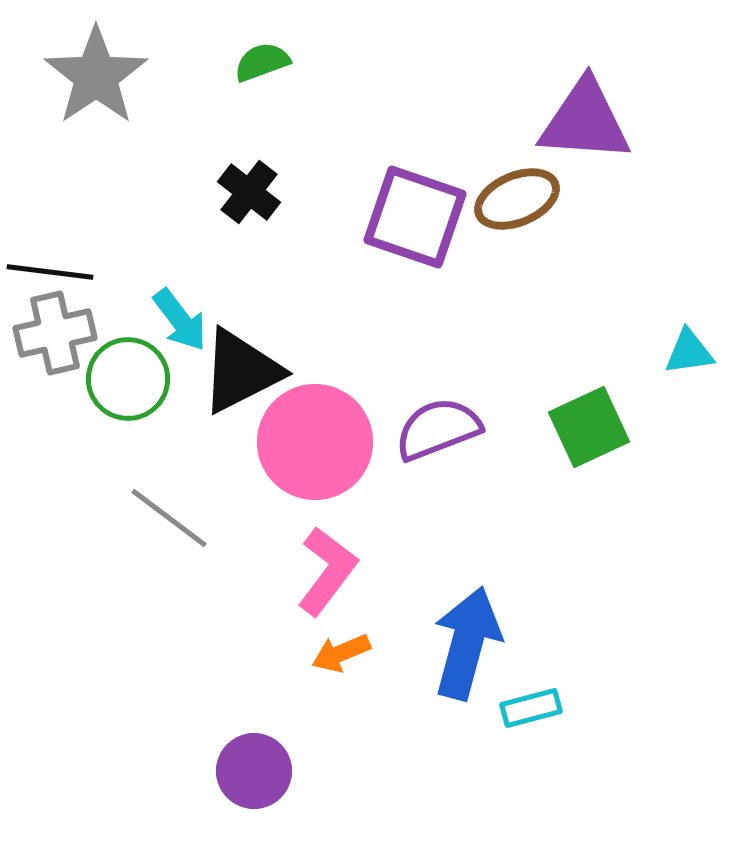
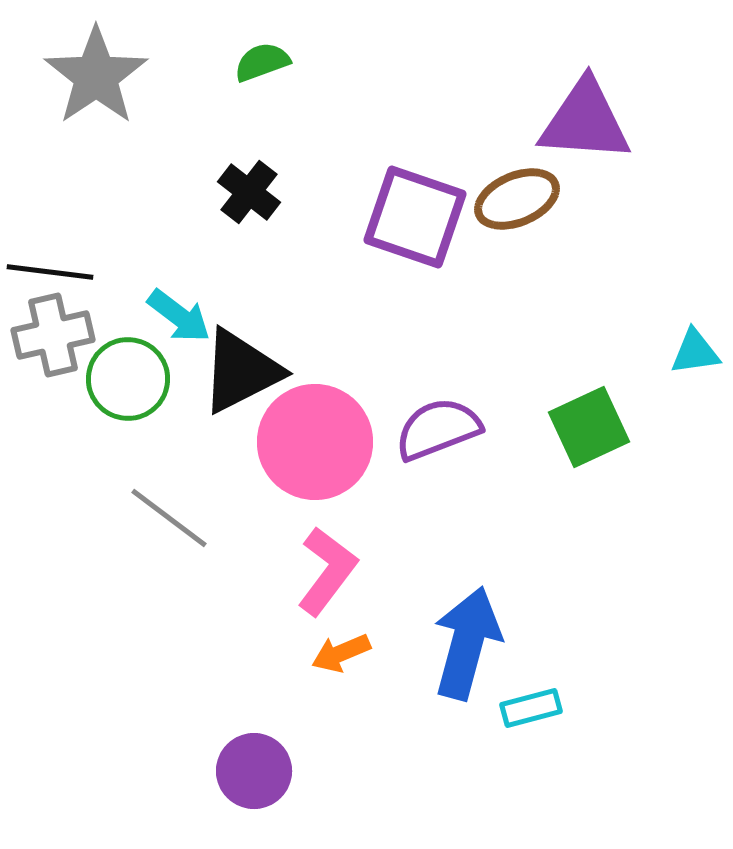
cyan arrow: moved 1 px left, 4 px up; rotated 16 degrees counterclockwise
gray cross: moved 2 px left, 2 px down
cyan triangle: moved 6 px right
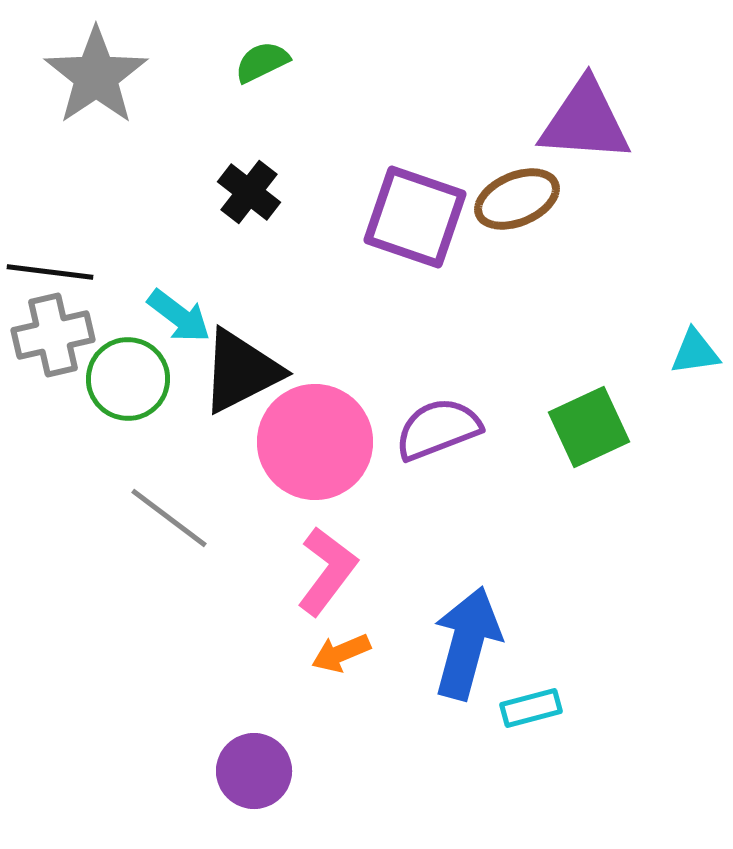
green semicircle: rotated 6 degrees counterclockwise
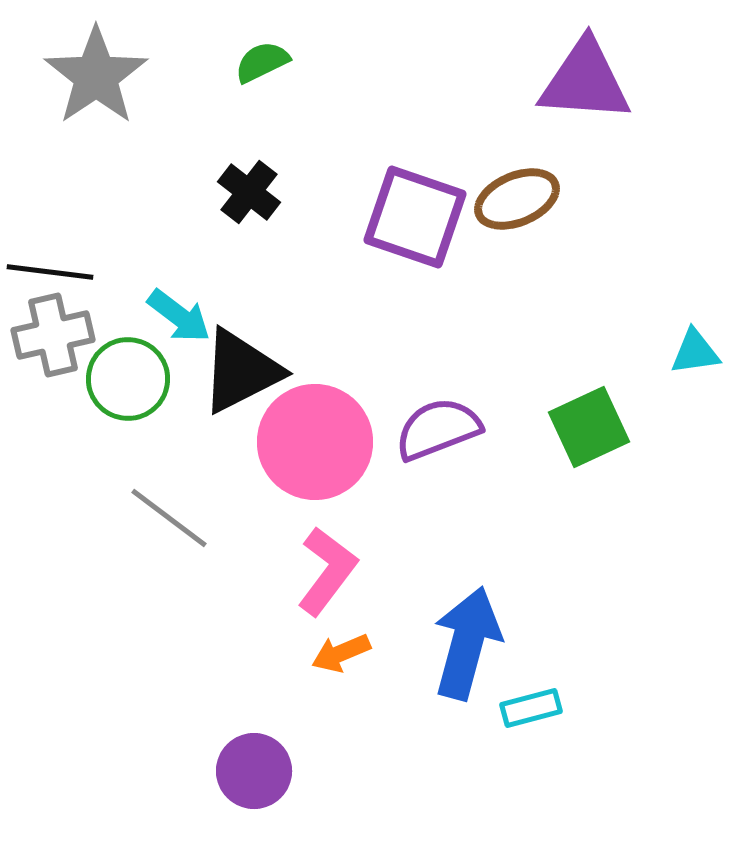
purple triangle: moved 40 px up
